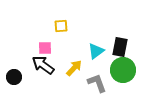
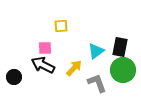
black arrow: rotated 10 degrees counterclockwise
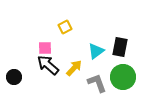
yellow square: moved 4 px right, 1 px down; rotated 24 degrees counterclockwise
black arrow: moved 5 px right; rotated 15 degrees clockwise
green circle: moved 7 px down
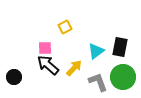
gray L-shape: moved 1 px right, 1 px up
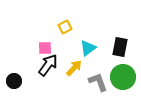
cyan triangle: moved 8 px left, 3 px up
black arrow: rotated 85 degrees clockwise
black circle: moved 4 px down
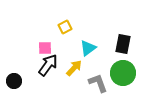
black rectangle: moved 3 px right, 3 px up
green circle: moved 4 px up
gray L-shape: moved 1 px down
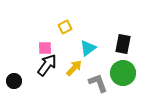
black arrow: moved 1 px left
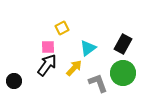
yellow square: moved 3 px left, 1 px down
black rectangle: rotated 18 degrees clockwise
pink square: moved 3 px right, 1 px up
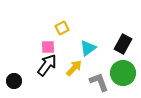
gray L-shape: moved 1 px right, 1 px up
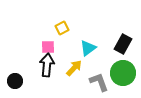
black arrow: rotated 30 degrees counterclockwise
black circle: moved 1 px right
